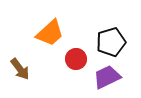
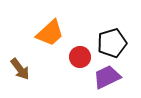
black pentagon: moved 1 px right, 1 px down
red circle: moved 4 px right, 2 px up
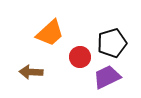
brown arrow: moved 11 px right, 3 px down; rotated 130 degrees clockwise
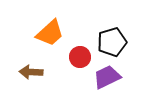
black pentagon: moved 1 px up
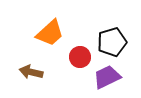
brown arrow: rotated 10 degrees clockwise
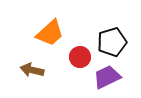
brown arrow: moved 1 px right, 2 px up
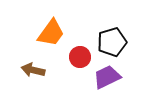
orange trapezoid: moved 1 px right; rotated 12 degrees counterclockwise
brown arrow: moved 1 px right
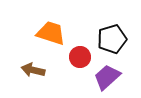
orange trapezoid: rotated 108 degrees counterclockwise
black pentagon: moved 3 px up
purple trapezoid: rotated 16 degrees counterclockwise
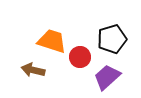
orange trapezoid: moved 1 px right, 8 px down
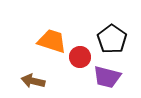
black pentagon: rotated 20 degrees counterclockwise
brown arrow: moved 11 px down
purple trapezoid: rotated 124 degrees counterclockwise
